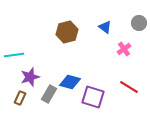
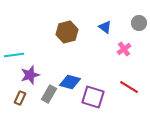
purple star: moved 2 px up
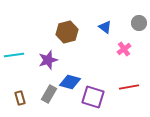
purple star: moved 18 px right, 15 px up
red line: rotated 42 degrees counterclockwise
brown rectangle: rotated 40 degrees counterclockwise
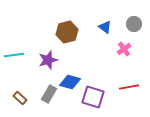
gray circle: moved 5 px left, 1 px down
brown rectangle: rotated 32 degrees counterclockwise
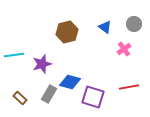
purple star: moved 6 px left, 4 px down
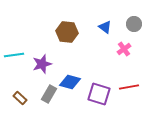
brown hexagon: rotated 20 degrees clockwise
purple square: moved 6 px right, 3 px up
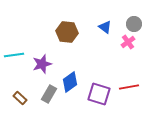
pink cross: moved 4 px right, 7 px up
blue diamond: rotated 50 degrees counterclockwise
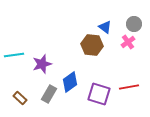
brown hexagon: moved 25 px right, 13 px down
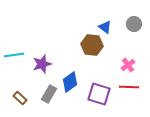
pink cross: moved 23 px down
red line: rotated 12 degrees clockwise
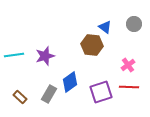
purple star: moved 3 px right, 8 px up
purple square: moved 2 px right, 2 px up; rotated 35 degrees counterclockwise
brown rectangle: moved 1 px up
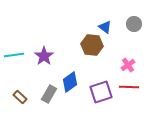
purple star: moved 1 px left; rotated 18 degrees counterclockwise
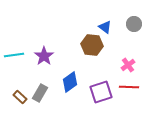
gray rectangle: moved 9 px left, 1 px up
